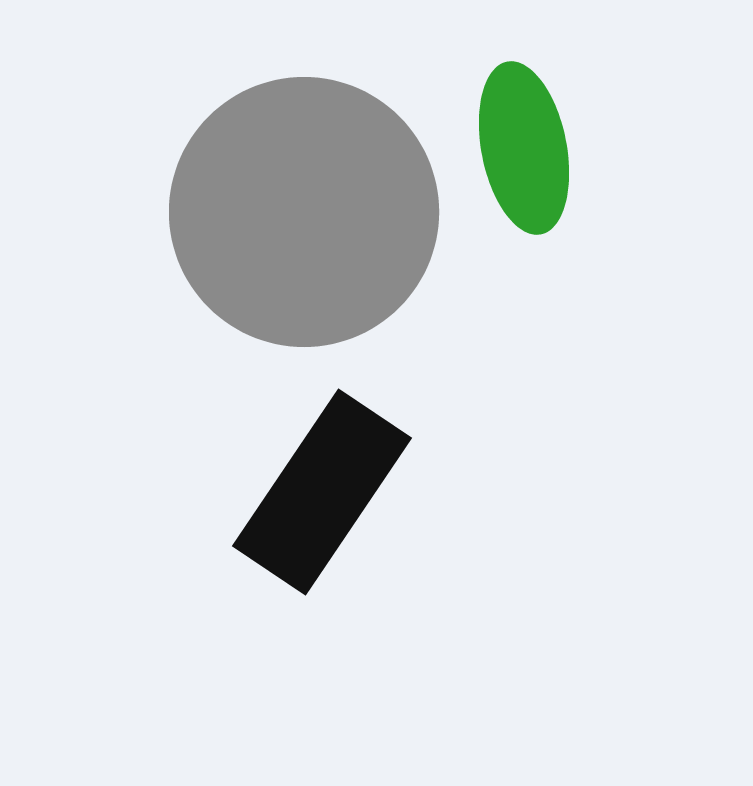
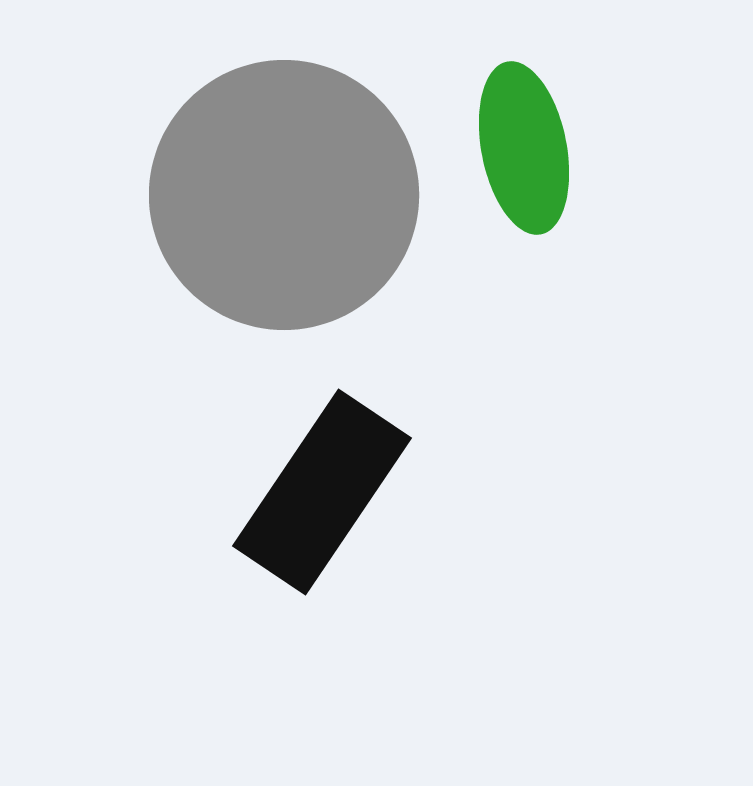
gray circle: moved 20 px left, 17 px up
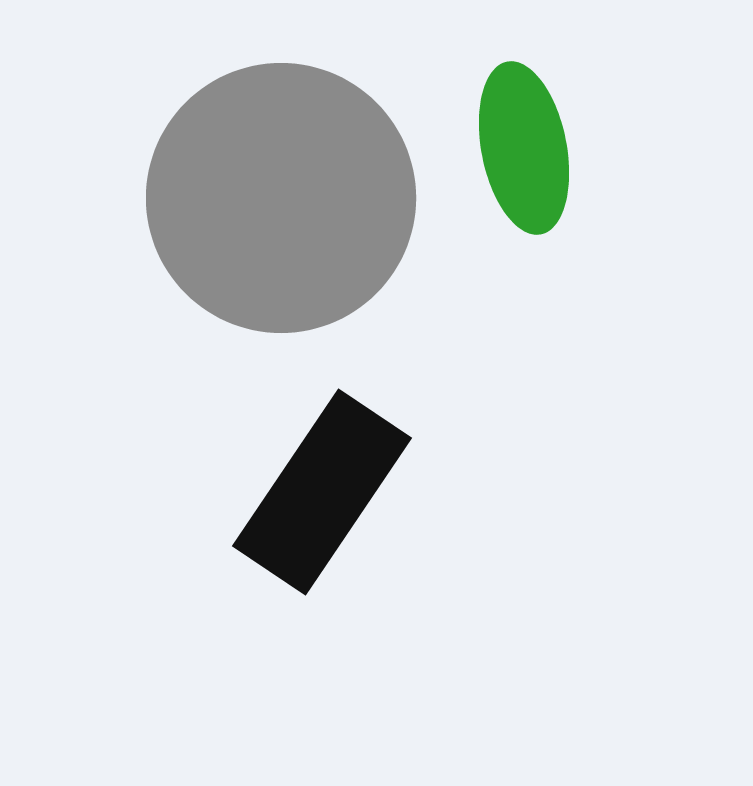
gray circle: moved 3 px left, 3 px down
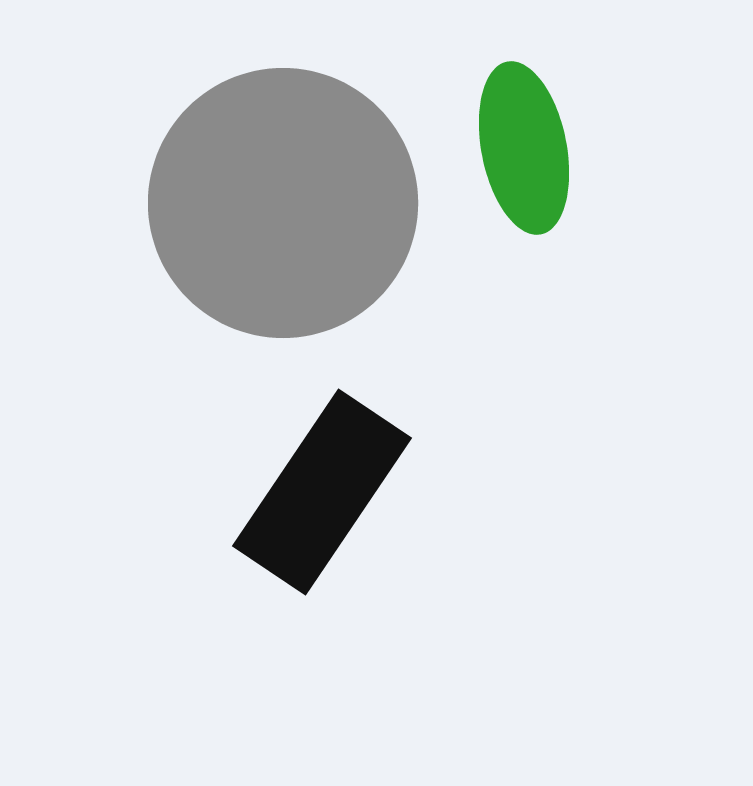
gray circle: moved 2 px right, 5 px down
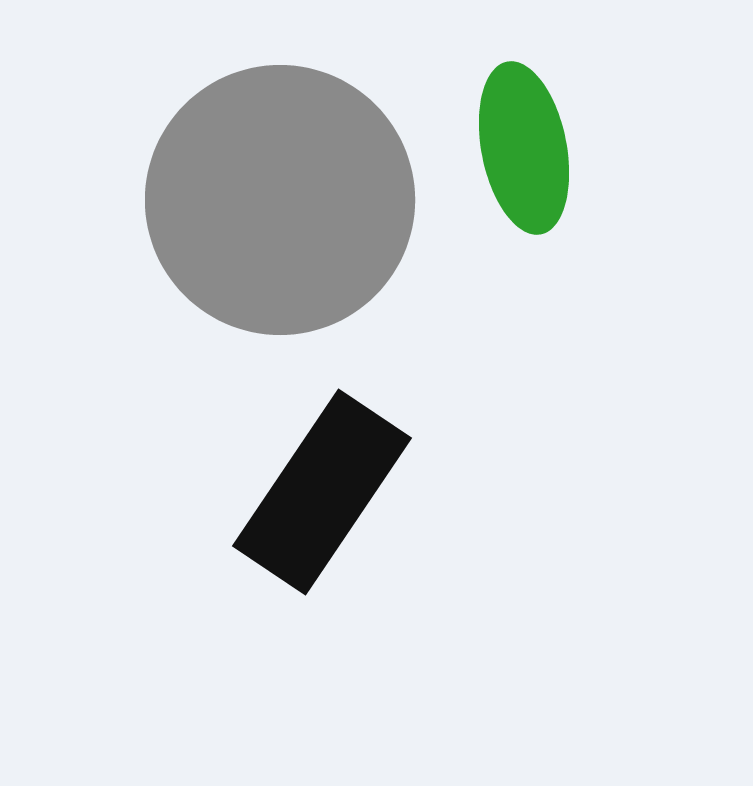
gray circle: moved 3 px left, 3 px up
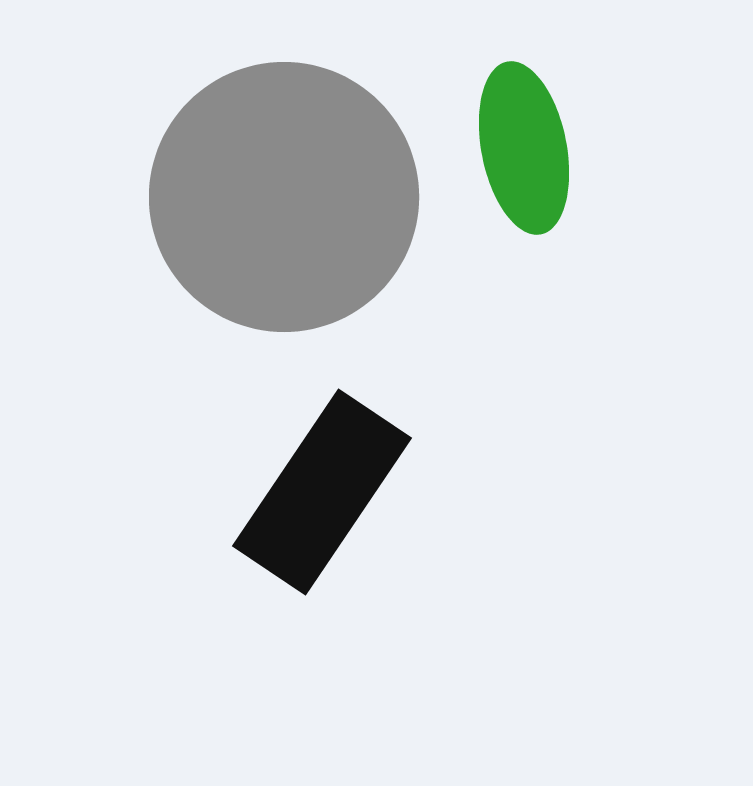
gray circle: moved 4 px right, 3 px up
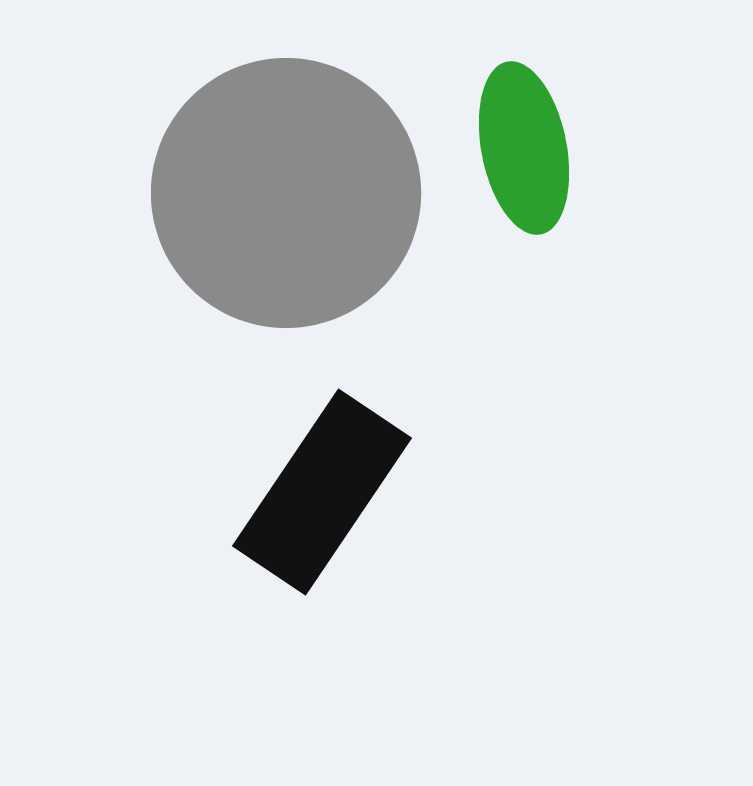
gray circle: moved 2 px right, 4 px up
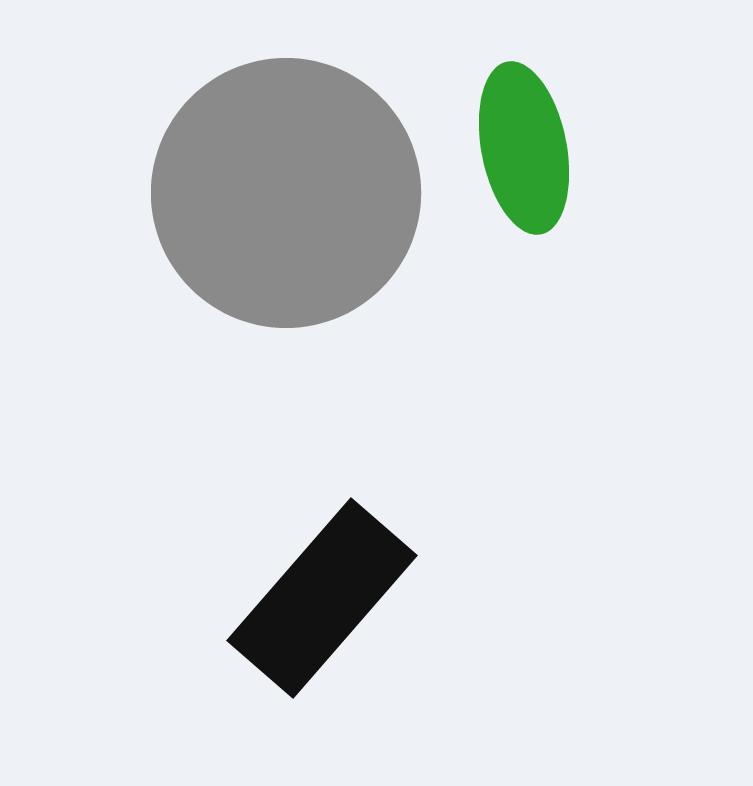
black rectangle: moved 106 px down; rotated 7 degrees clockwise
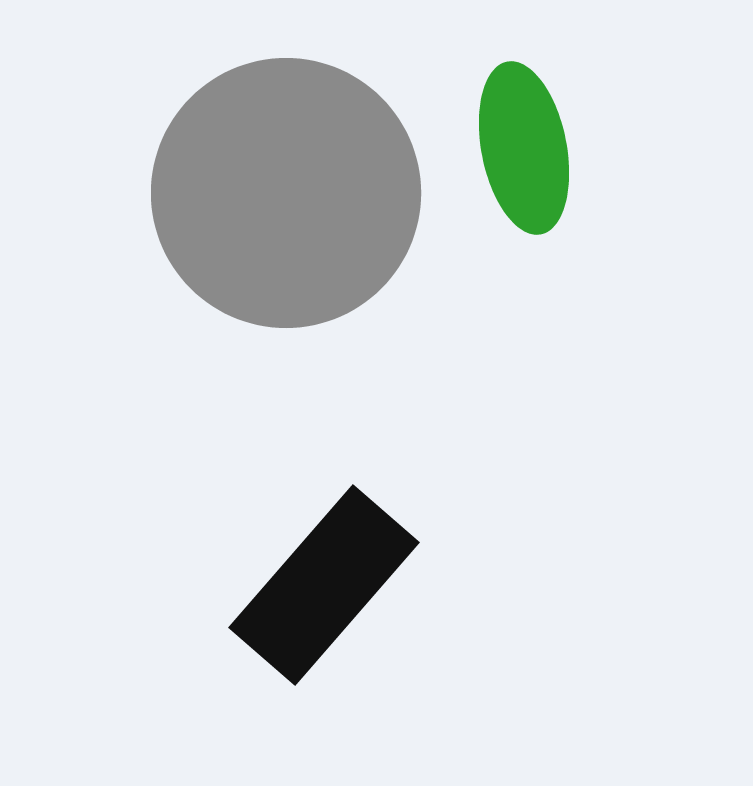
black rectangle: moved 2 px right, 13 px up
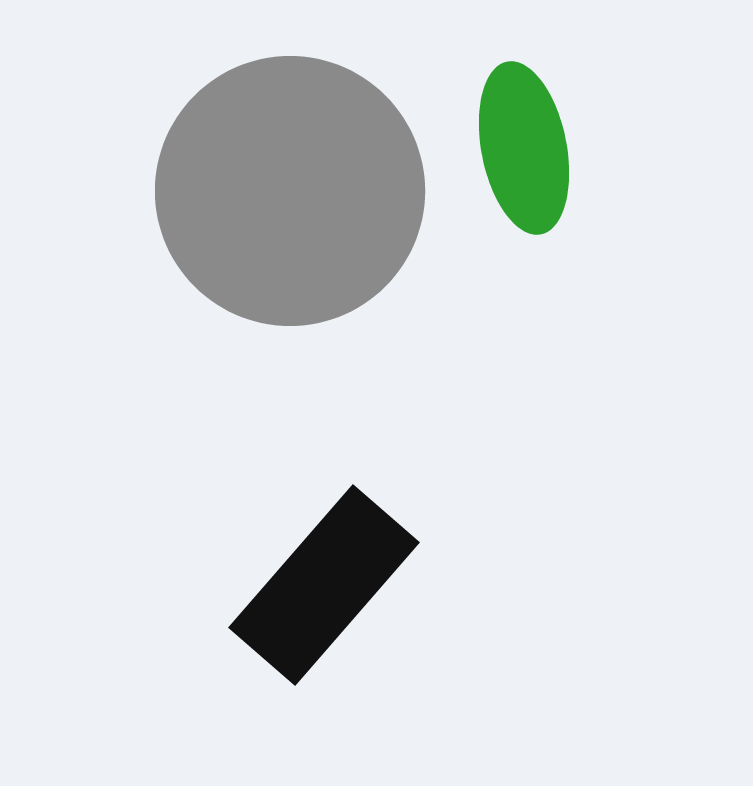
gray circle: moved 4 px right, 2 px up
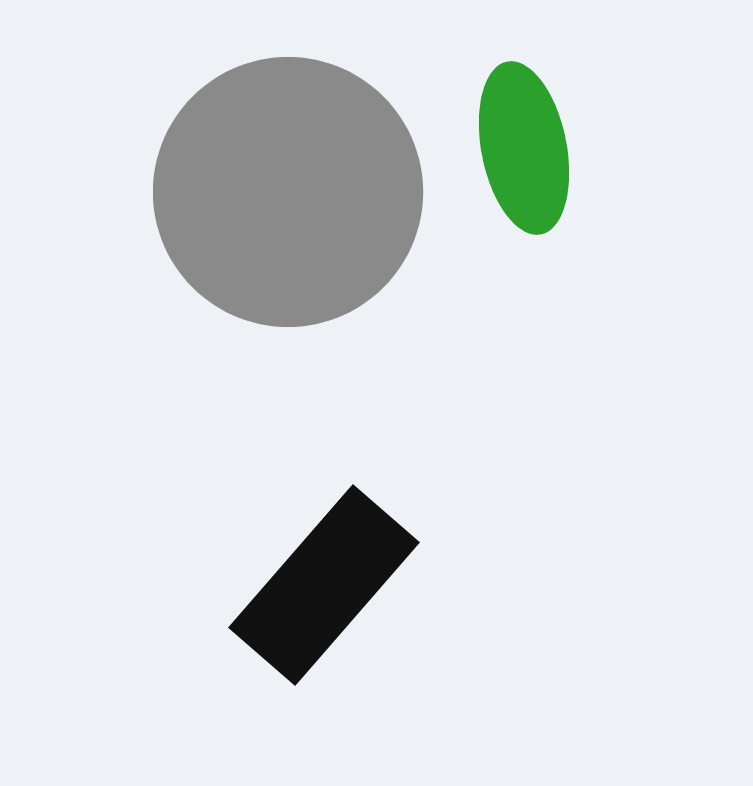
gray circle: moved 2 px left, 1 px down
